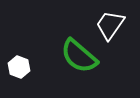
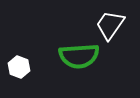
green semicircle: rotated 45 degrees counterclockwise
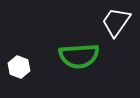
white trapezoid: moved 6 px right, 3 px up
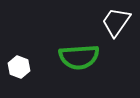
green semicircle: moved 1 px down
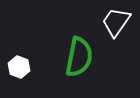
green semicircle: rotated 75 degrees counterclockwise
